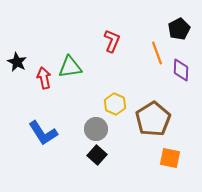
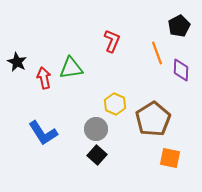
black pentagon: moved 3 px up
green triangle: moved 1 px right, 1 px down
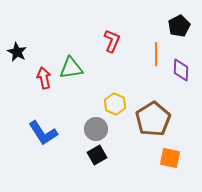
orange line: moved 1 px left, 1 px down; rotated 20 degrees clockwise
black star: moved 10 px up
black square: rotated 18 degrees clockwise
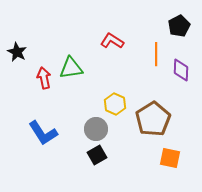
red L-shape: rotated 80 degrees counterclockwise
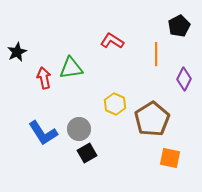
black star: rotated 18 degrees clockwise
purple diamond: moved 3 px right, 9 px down; rotated 25 degrees clockwise
brown pentagon: moved 1 px left
gray circle: moved 17 px left
black square: moved 10 px left, 2 px up
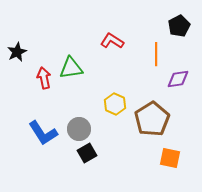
purple diamond: moved 6 px left; rotated 55 degrees clockwise
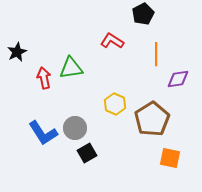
black pentagon: moved 36 px left, 12 px up
gray circle: moved 4 px left, 1 px up
